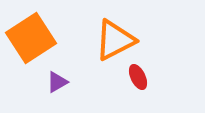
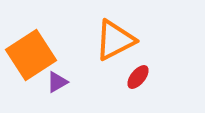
orange square: moved 17 px down
red ellipse: rotated 65 degrees clockwise
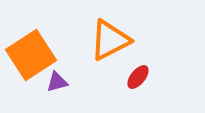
orange triangle: moved 5 px left
purple triangle: rotated 15 degrees clockwise
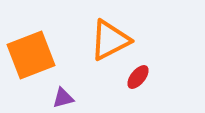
orange square: rotated 12 degrees clockwise
purple triangle: moved 6 px right, 16 px down
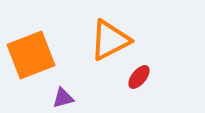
red ellipse: moved 1 px right
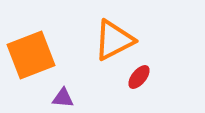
orange triangle: moved 4 px right
purple triangle: rotated 20 degrees clockwise
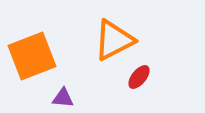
orange square: moved 1 px right, 1 px down
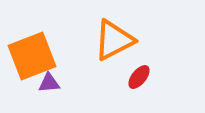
purple triangle: moved 14 px left, 15 px up; rotated 10 degrees counterclockwise
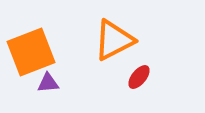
orange square: moved 1 px left, 4 px up
purple triangle: moved 1 px left
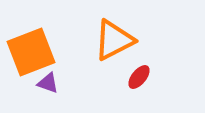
purple triangle: rotated 25 degrees clockwise
